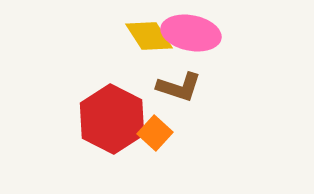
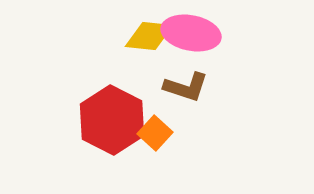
yellow diamond: rotated 51 degrees counterclockwise
brown L-shape: moved 7 px right
red hexagon: moved 1 px down
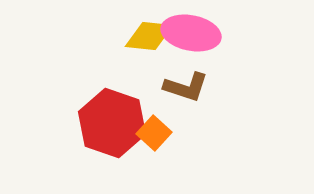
red hexagon: moved 3 px down; rotated 8 degrees counterclockwise
orange square: moved 1 px left
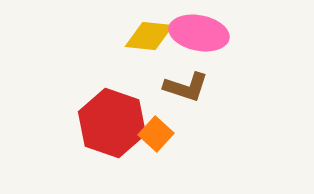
pink ellipse: moved 8 px right
orange square: moved 2 px right, 1 px down
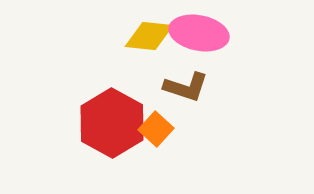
red hexagon: rotated 10 degrees clockwise
orange square: moved 5 px up
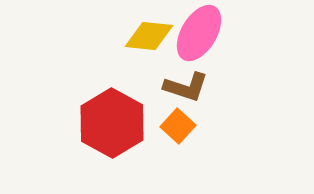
pink ellipse: rotated 70 degrees counterclockwise
orange square: moved 22 px right, 3 px up
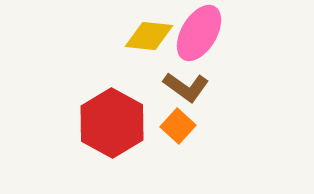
brown L-shape: rotated 18 degrees clockwise
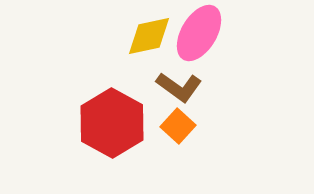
yellow diamond: rotated 18 degrees counterclockwise
brown L-shape: moved 7 px left
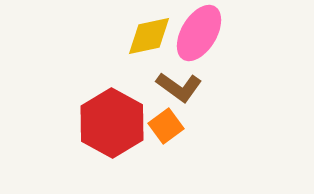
orange square: moved 12 px left; rotated 12 degrees clockwise
